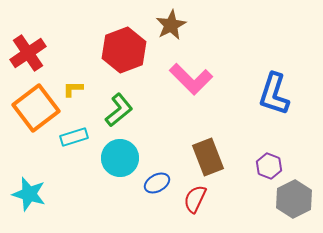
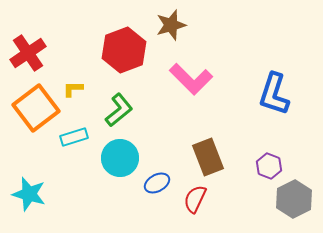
brown star: rotated 12 degrees clockwise
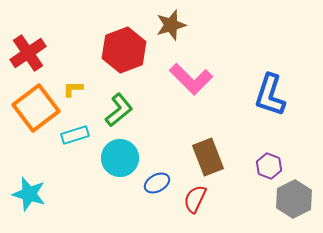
blue L-shape: moved 4 px left, 1 px down
cyan rectangle: moved 1 px right, 2 px up
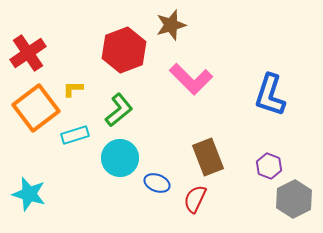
blue ellipse: rotated 50 degrees clockwise
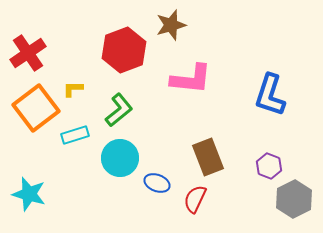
pink L-shape: rotated 39 degrees counterclockwise
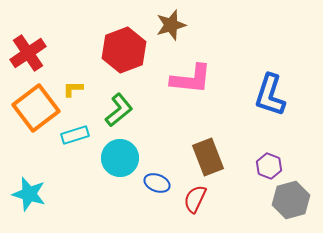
gray hexagon: moved 3 px left, 1 px down; rotated 12 degrees clockwise
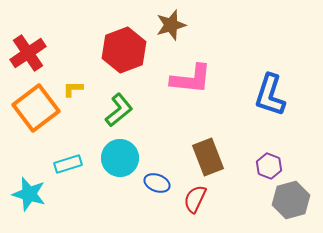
cyan rectangle: moved 7 px left, 29 px down
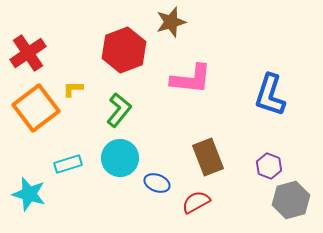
brown star: moved 3 px up
green L-shape: rotated 12 degrees counterclockwise
red semicircle: moved 1 px right, 3 px down; rotated 36 degrees clockwise
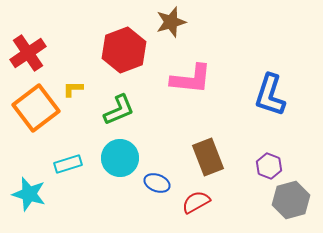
green L-shape: rotated 28 degrees clockwise
